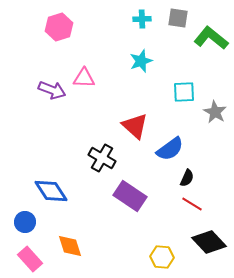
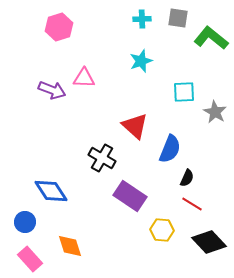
blue semicircle: rotated 32 degrees counterclockwise
yellow hexagon: moved 27 px up
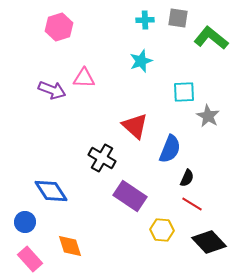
cyan cross: moved 3 px right, 1 px down
gray star: moved 7 px left, 4 px down
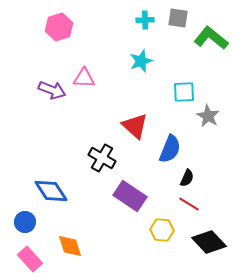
red line: moved 3 px left
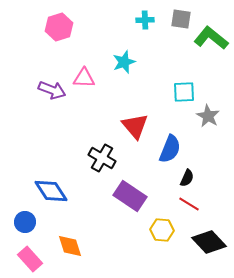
gray square: moved 3 px right, 1 px down
cyan star: moved 17 px left, 1 px down
red triangle: rotated 8 degrees clockwise
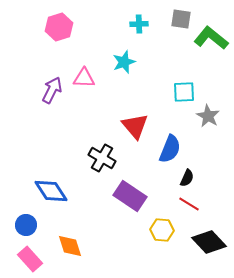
cyan cross: moved 6 px left, 4 px down
purple arrow: rotated 84 degrees counterclockwise
blue circle: moved 1 px right, 3 px down
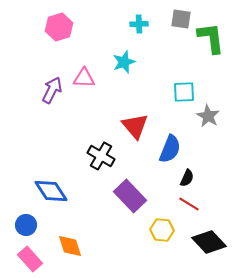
green L-shape: rotated 44 degrees clockwise
black cross: moved 1 px left, 2 px up
purple rectangle: rotated 12 degrees clockwise
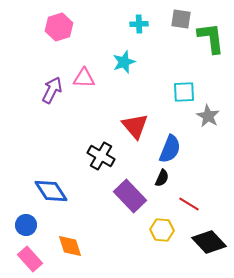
black semicircle: moved 25 px left
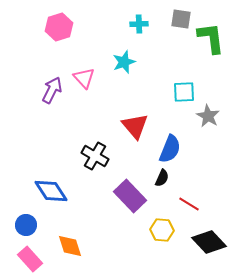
pink triangle: rotated 45 degrees clockwise
black cross: moved 6 px left
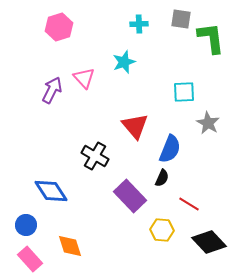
gray star: moved 7 px down
